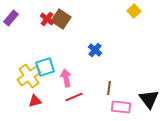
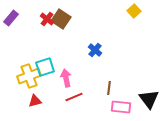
yellow cross: rotated 15 degrees clockwise
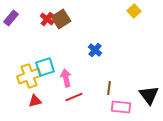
brown square: rotated 24 degrees clockwise
black triangle: moved 4 px up
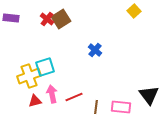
purple rectangle: rotated 56 degrees clockwise
pink arrow: moved 14 px left, 16 px down
brown line: moved 13 px left, 19 px down
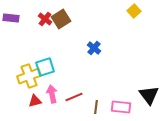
red cross: moved 2 px left
blue cross: moved 1 px left, 2 px up
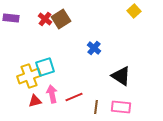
black triangle: moved 28 px left, 19 px up; rotated 20 degrees counterclockwise
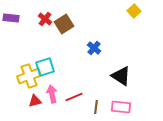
brown square: moved 3 px right, 5 px down
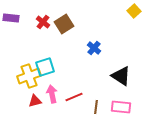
red cross: moved 2 px left, 3 px down
